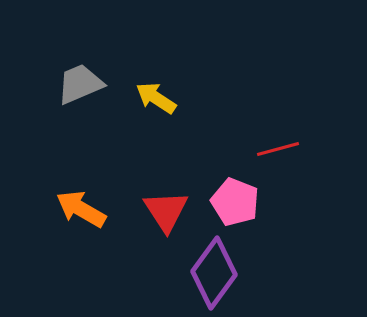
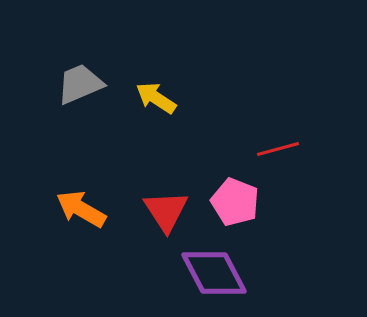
purple diamond: rotated 64 degrees counterclockwise
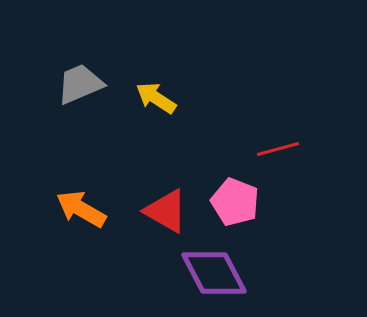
red triangle: rotated 27 degrees counterclockwise
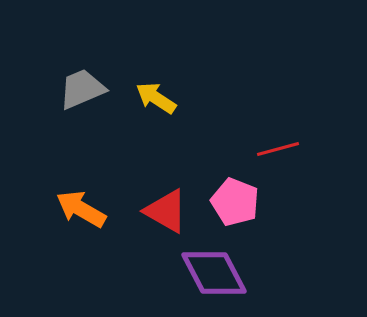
gray trapezoid: moved 2 px right, 5 px down
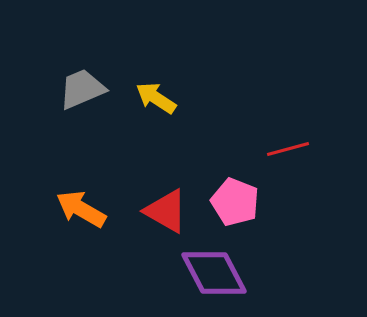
red line: moved 10 px right
